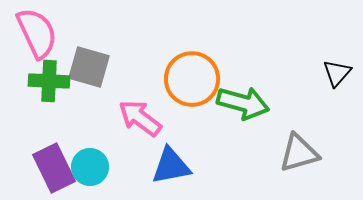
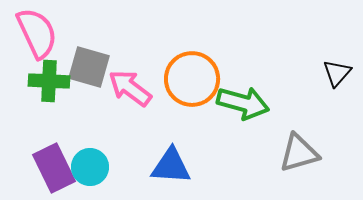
pink arrow: moved 10 px left, 30 px up
blue triangle: rotated 15 degrees clockwise
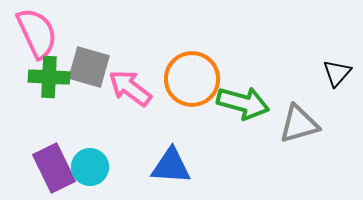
green cross: moved 4 px up
gray triangle: moved 29 px up
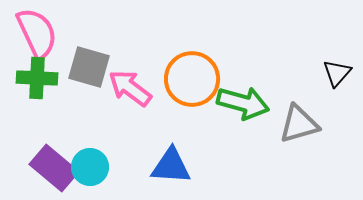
green cross: moved 12 px left, 1 px down
purple rectangle: rotated 24 degrees counterclockwise
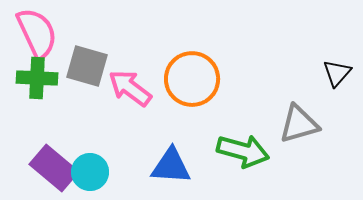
gray square: moved 2 px left, 1 px up
green arrow: moved 48 px down
cyan circle: moved 5 px down
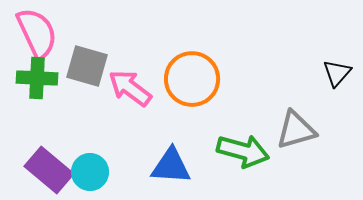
gray triangle: moved 3 px left, 6 px down
purple rectangle: moved 5 px left, 2 px down
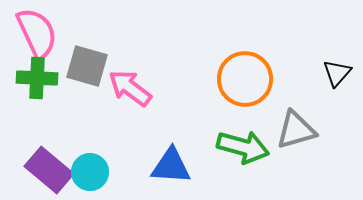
orange circle: moved 53 px right
green arrow: moved 4 px up
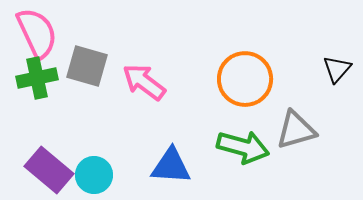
black triangle: moved 4 px up
green cross: rotated 15 degrees counterclockwise
pink arrow: moved 14 px right, 6 px up
cyan circle: moved 4 px right, 3 px down
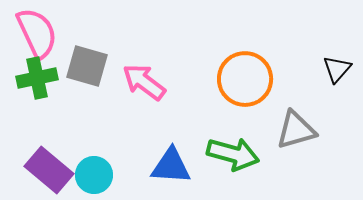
green arrow: moved 10 px left, 7 px down
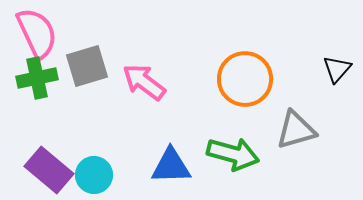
gray square: rotated 33 degrees counterclockwise
blue triangle: rotated 6 degrees counterclockwise
